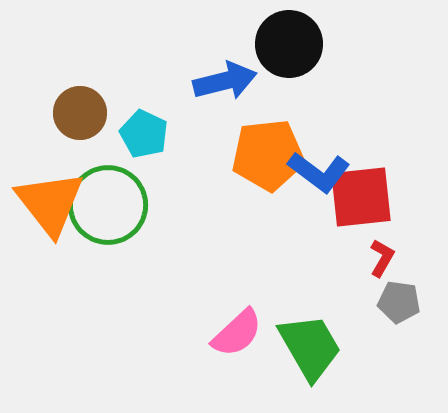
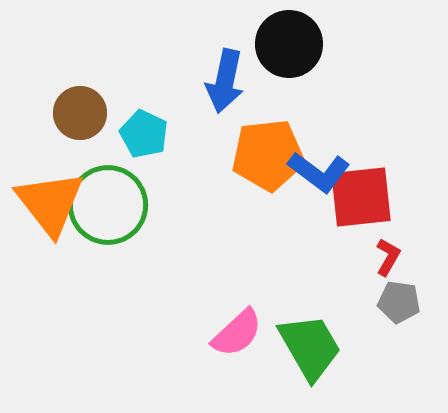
blue arrow: rotated 116 degrees clockwise
red L-shape: moved 6 px right, 1 px up
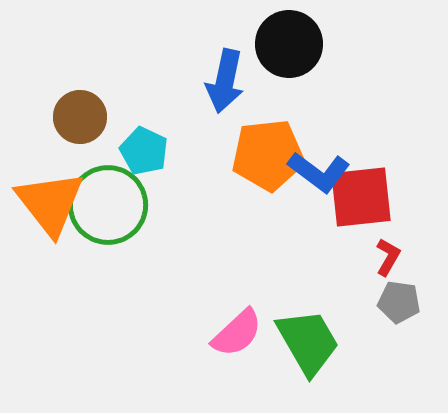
brown circle: moved 4 px down
cyan pentagon: moved 17 px down
green trapezoid: moved 2 px left, 5 px up
